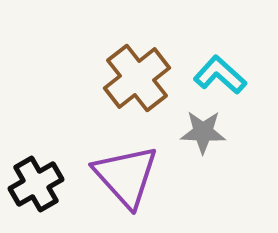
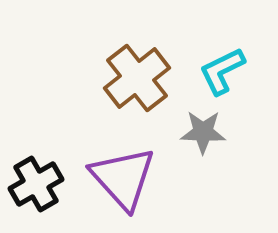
cyan L-shape: moved 2 px right, 4 px up; rotated 68 degrees counterclockwise
purple triangle: moved 3 px left, 2 px down
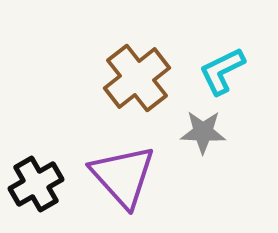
purple triangle: moved 2 px up
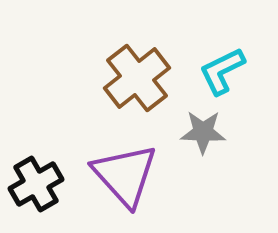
purple triangle: moved 2 px right, 1 px up
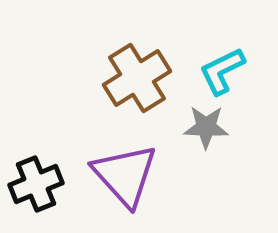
brown cross: rotated 6 degrees clockwise
gray star: moved 3 px right, 5 px up
black cross: rotated 8 degrees clockwise
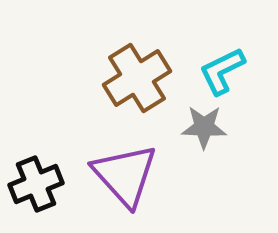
gray star: moved 2 px left
